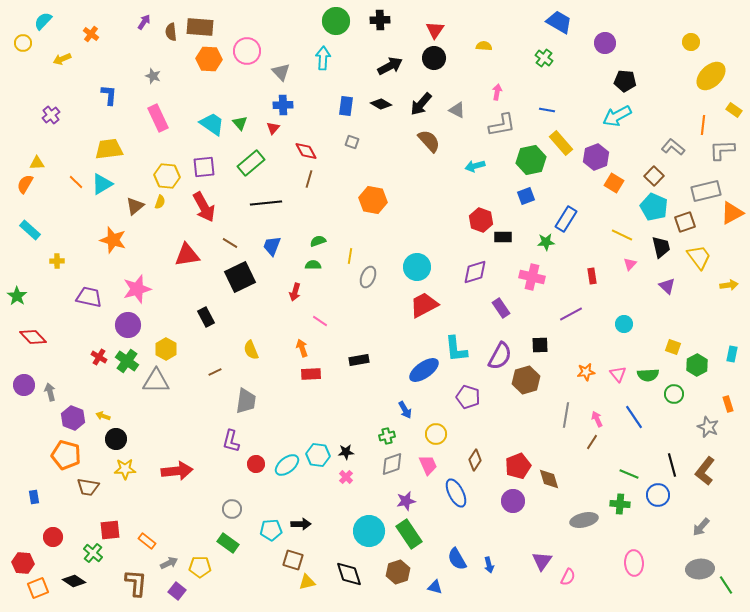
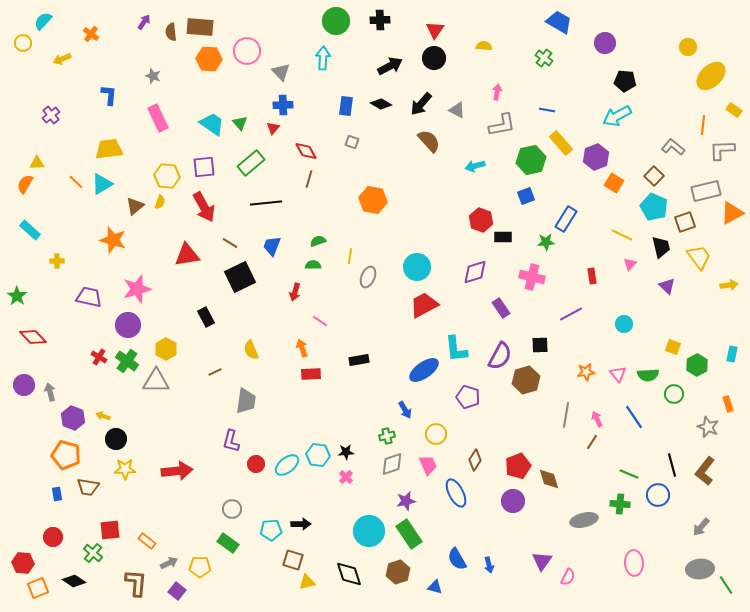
yellow circle at (691, 42): moved 3 px left, 5 px down
blue rectangle at (34, 497): moved 23 px right, 3 px up
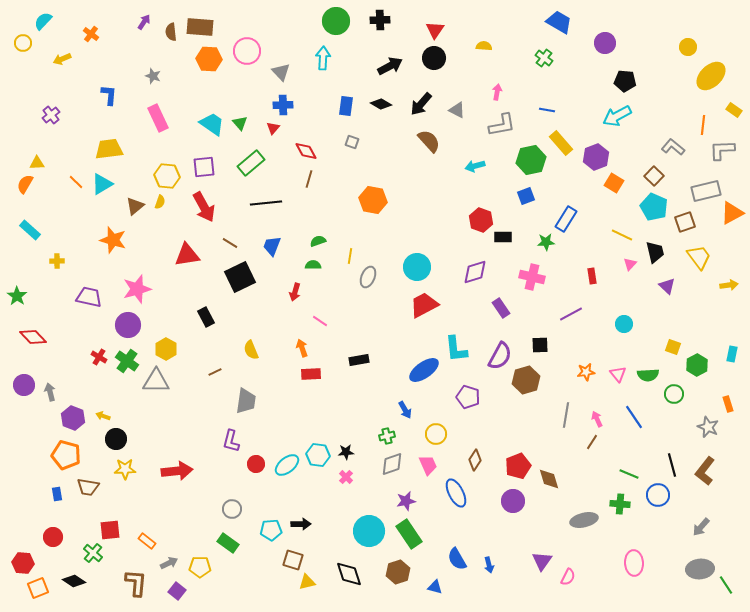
black trapezoid at (661, 247): moved 6 px left, 5 px down
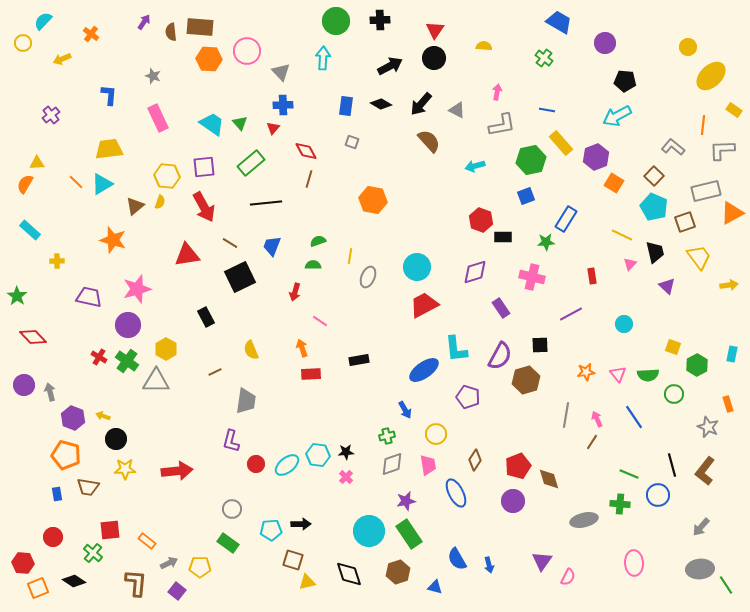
pink trapezoid at (428, 465): rotated 15 degrees clockwise
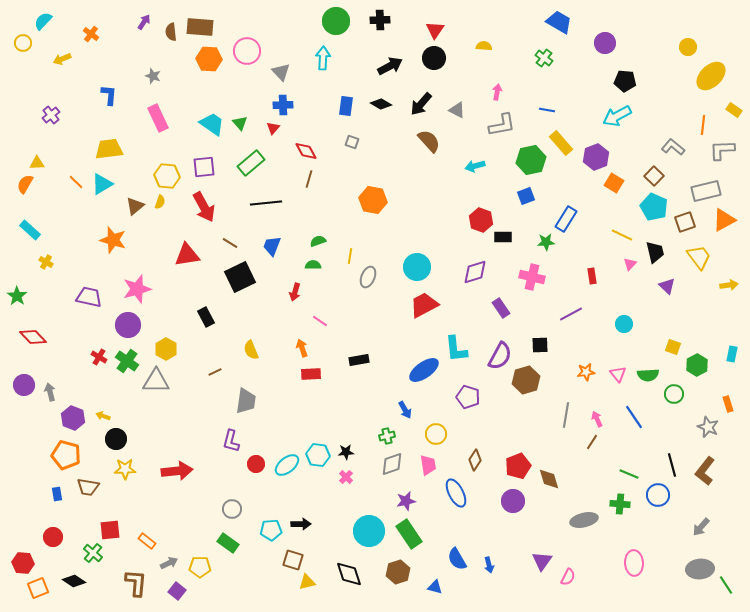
orange triangle at (732, 213): moved 8 px left, 7 px down
yellow cross at (57, 261): moved 11 px left, 1 px down; rotated 32 degrees clockwise
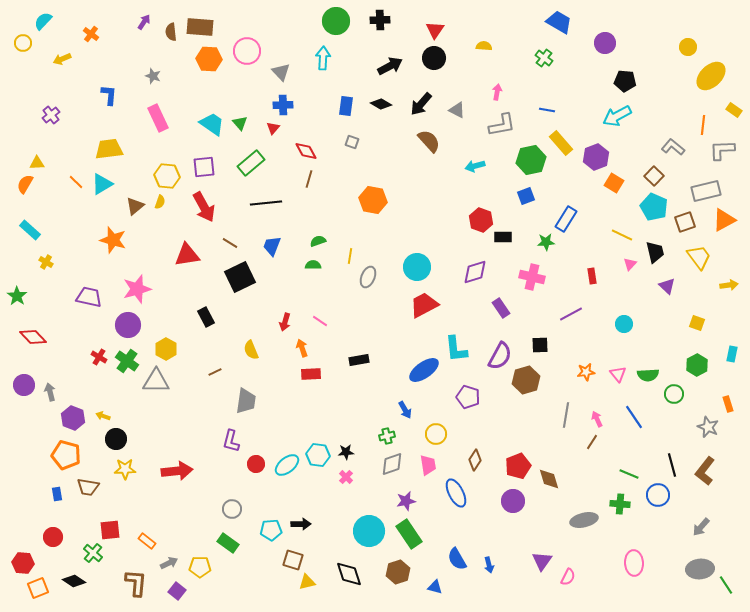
red arrow at (295, 292): moved 10 px left, 30 px down
yellow square at (673, 347): moved 24 px right, 24 px up
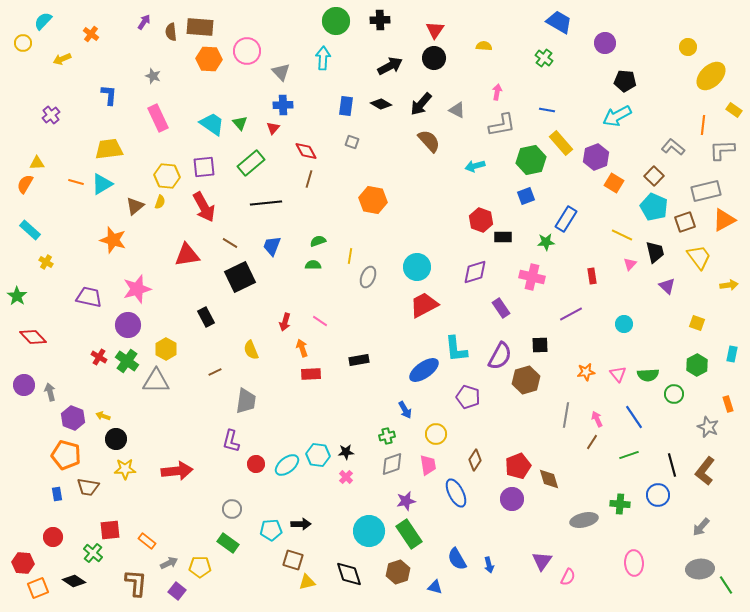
orange line at (76, 182): rotated 28 degrees counterclockwise
green line at (629, 474): moved 19 px up; rotated 42 degrees counterclockwise
purple circle at (513, 501): moved 1 px left, 2 px up
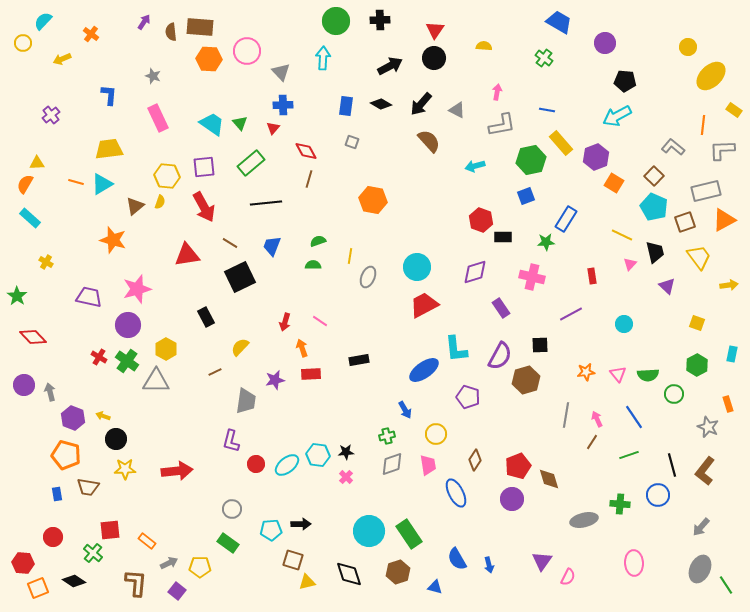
cyan rectangle at (30, 230): moved 12 px up
yellow semicircle at (251, 350): moved 11 px left, 3 px up; rotated 66 degrees clockwise
purple star at (406, 501): moved 131 px left, 121 px up
gray ellipse at (700, 569): rotated 60 degrees counterclockwise
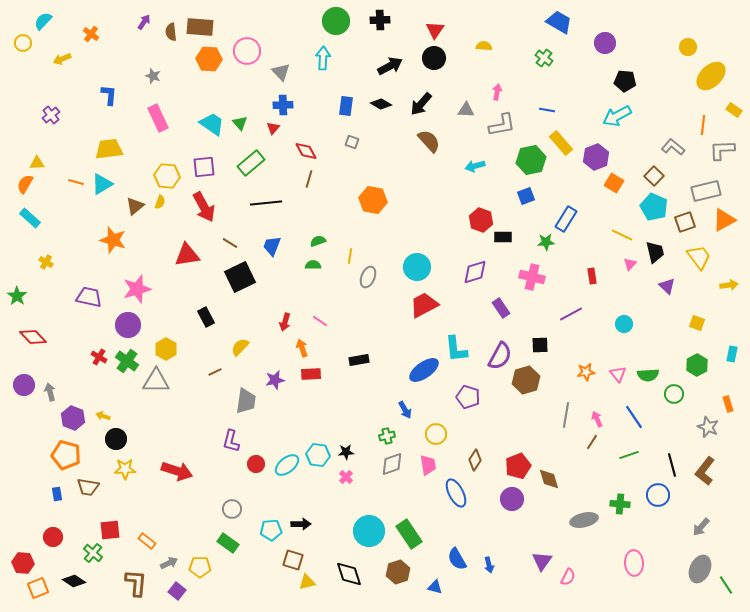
gray triangle at (457, 110): moved 9 px right; rotated 24 degrees counterclockwise
red arrow at (177, 471): rotated 24 degrees clockwise
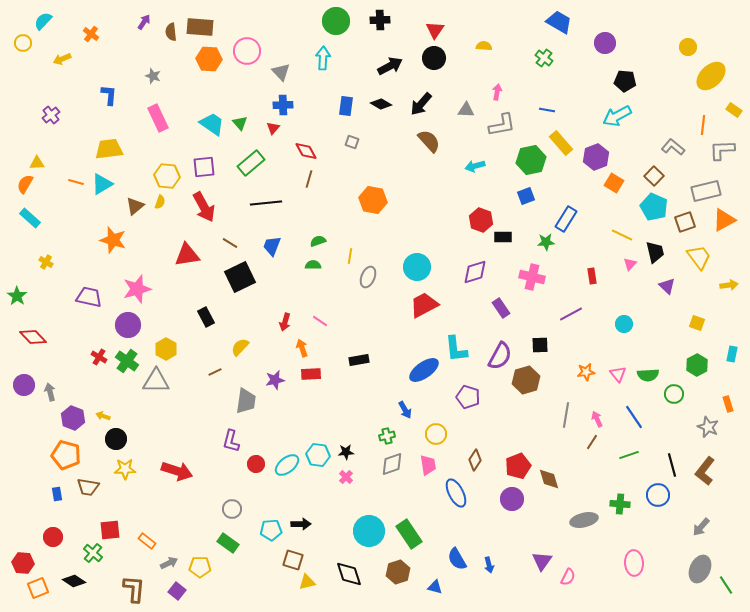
brown L-shape at (136, 583): moved 2 px left, 6 px down
